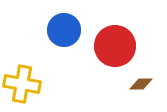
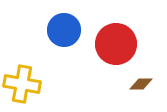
red circle: moved 1 px right, 2 px up
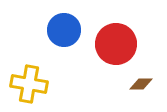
yellow cross: moved 7 px right
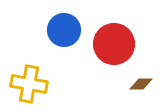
red circle: moved 2 px left
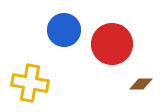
red circle: moved 2 px left
yellow cross: moved 1 px right, 1 px up
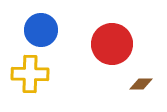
blue circle: moved 23 px left
yellow cross: moved 9 px up; rotated 9 degrees counterclockwise
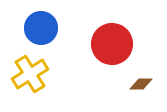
blue circle: moved 2 px up
yellow cross: rotated 33 degrees counterclockwise
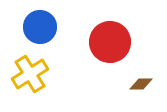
blue circle: moved 1 px left, 1 px up
red circle: moved 2 px left, 2 px up
